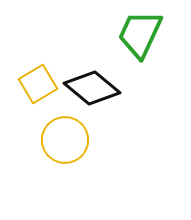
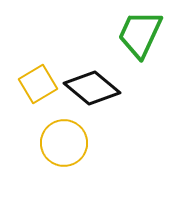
yellow circle: moved 1 px left, 3 px down
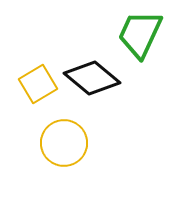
black diamond: moved 10 px up
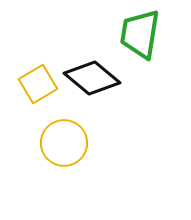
green trapezoid: rotated 16 degrees counterclockwise
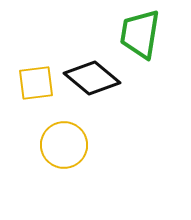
yellow square: moved 2 px left, 1 px up; rotated 24 degrees clockwise
yellow circle: moved 2 px down
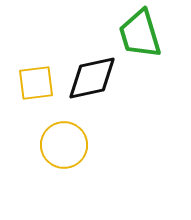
green trapezoid: rotated 26 degrees counterclockwise
black diamond: rotated 52 degrees counterclockwise
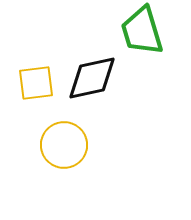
green trapezoid: moved 2 px right, 3 px up
